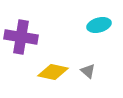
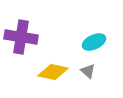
cyan ellipse: moved 5 px left, 17 px down; rotated 10 degrees counterclockwise
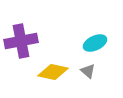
purple cross: moved 4 px down; rotated 20 degrees counterclockwise
cyan ellipse: moved 1 px right, 1 px down
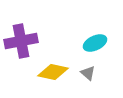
gray triangle: moved 2 px down
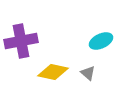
cyan ellipse: moved 6 px right, 2 px up
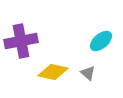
cyan ellipse: rotated 15 degrees counterclockwise
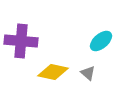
purple cross: rotated 16 degrees clockwise
